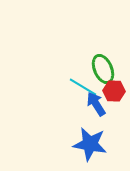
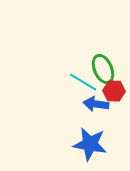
cyan line: moved 5 px up
blue arrow: rotated 50 degrees counterclockwise
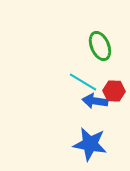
green ellipse: moved 3 px left, 23 px up
blue arrow: moved 1 px left, 3 px up
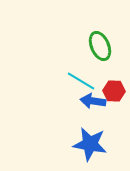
cyan line: moved 2 px left, 1 px up
blue arrow: moved 2 px left
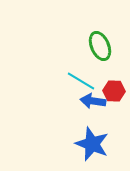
blue star: moved 2 px right; rotated 12 degrees clockwise
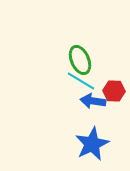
green ellipse: moved 20 px left, 14 px down
blue star: rotated 24 degrees clockwise
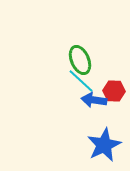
cyan line: rotated 12 degrees clockwise
blue arrow: moved 1 px right, 1 px up
blue star: moved 12 px right, 1 px down
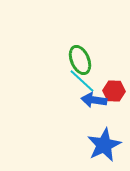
cyan line: moved 1 px right
